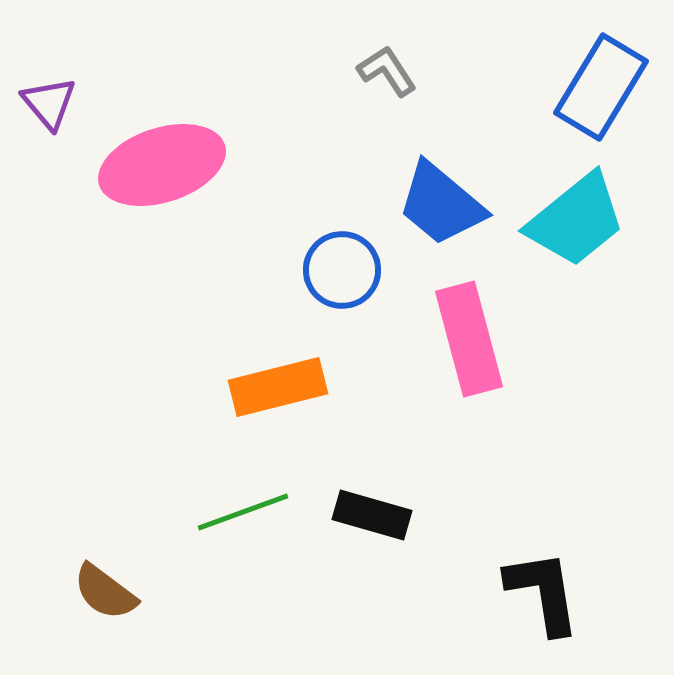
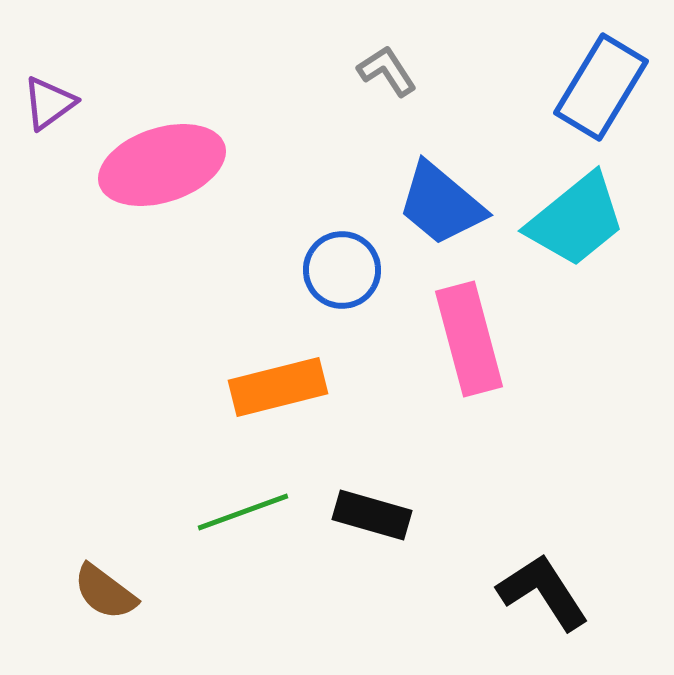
purple triangle: rotated 34 degrees clockwise
black L-shape: rotated 24 degrees counterclockwise
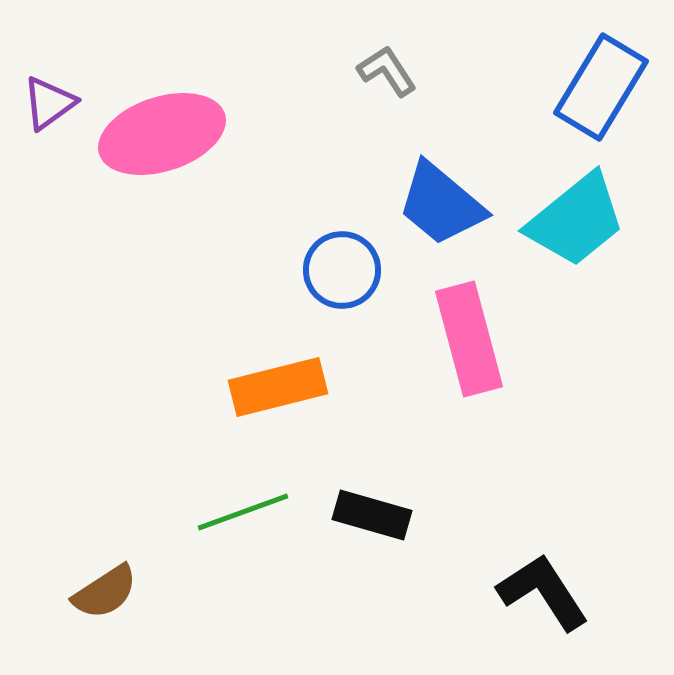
pink ellipse: moved 31 px up
brown semicircle: rotated 70 degrees counterclockwise
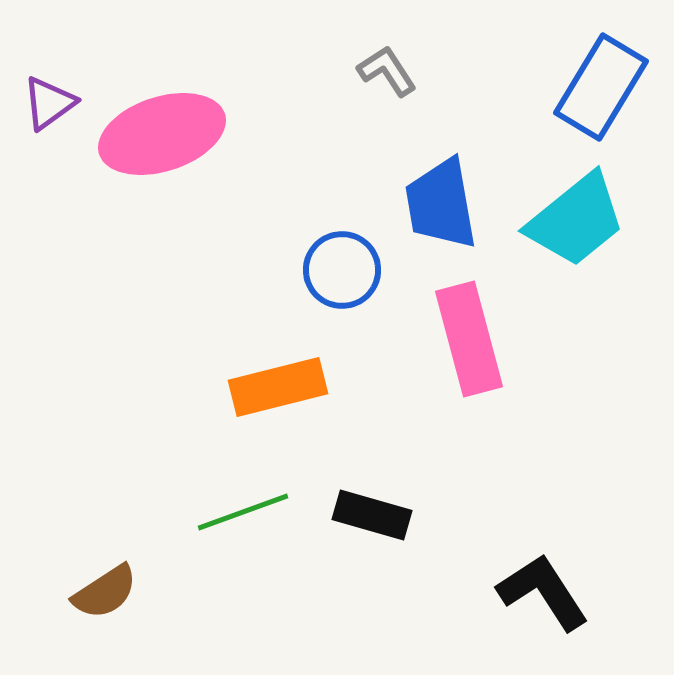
blue trapezoid: rotated 40 degrees clockwise
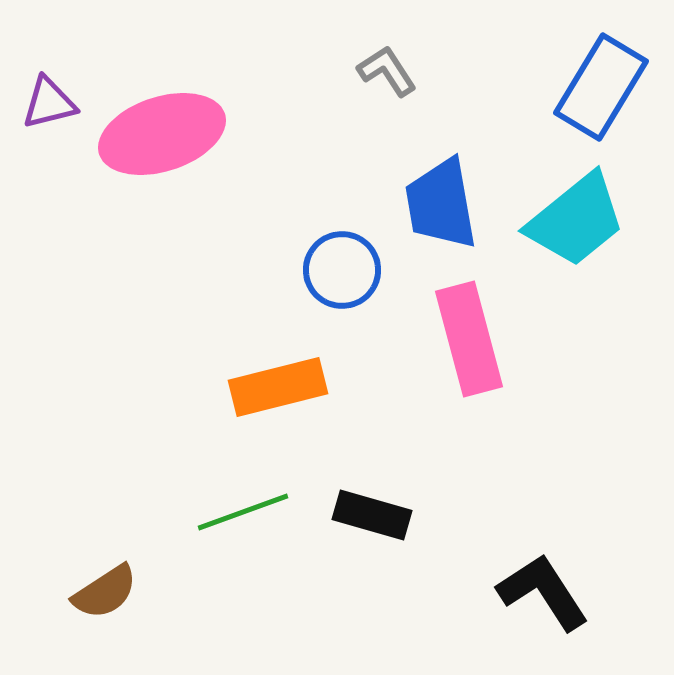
purple triangle: rotated 22 degrees clockwise
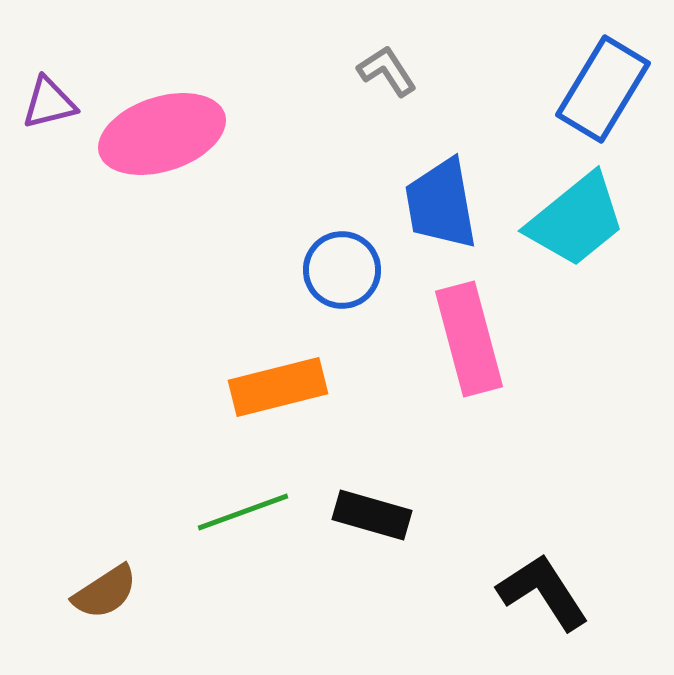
blue rectangle: moved 2 px right, 2 px down
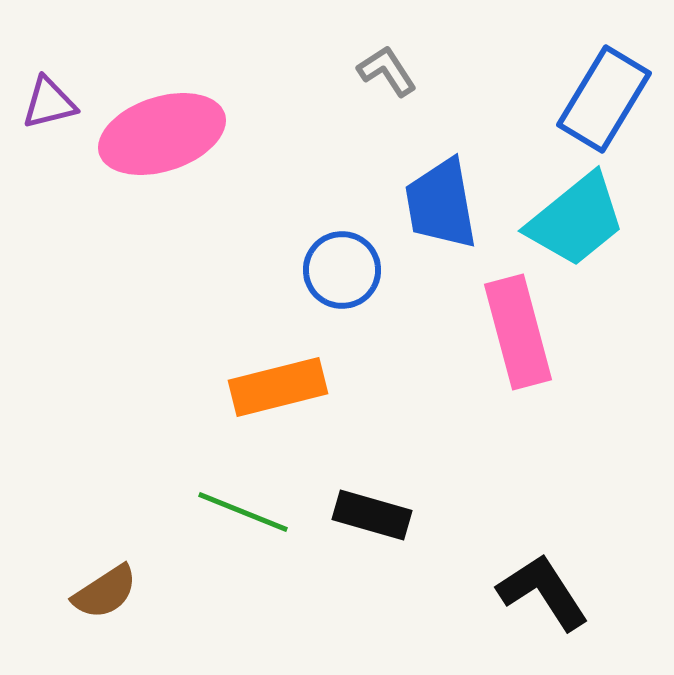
blue rectangle: moved 1 px right, 10 px down
pink rectangle: moved 49 px right, 7 px up
green line: rotated 42 degrees clockwise
